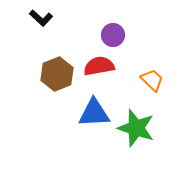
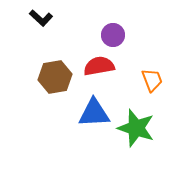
brown hexagon: moved 2 px left, 3 px down; rotated 12 degrees clockwise
orange trapezoid: rotated 25 degrees clockwise
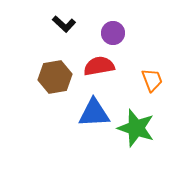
black L-shape: moved 23 px right, 6 px down
purple circle: moved 2 px up
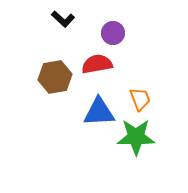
black L-shape: moved 1 px left, 5 px up
red semicircle: moved 2 px left, 2 px up
orange trapezoid: moved 12 px left, 19 px down
blue triangle: moved 5 px right, 1 px up
green star: moved 9 px down; rotated 18 degrees counterclockwise
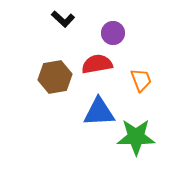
orange trapezoid: moved 1 px right, 19 px up
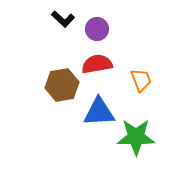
purple circle: moved 16 px left, 4 px up
brown hexagon: moved 7 px right, 8 px down
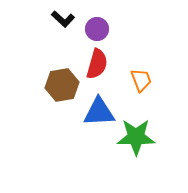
red semicircle: rotated 116 degrees clockwise
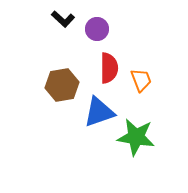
red semicircle: moved 12 px right, 4 px down; rotated 16 degrees counterclockwise
blue triangle: rotated 16 degrees counterclockwise
green star: rotated 9 degrees clockwise
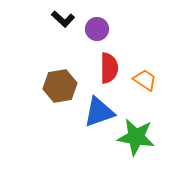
orange trapezoid: moved 4 px right; rotated 35 degrees counterclockwise
brown hexagon: moved 2 px left, 1 px down
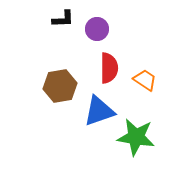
black L-shape: rotated 45 degrees counterclockwise
blue triangle: moved 1 px up
